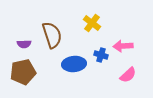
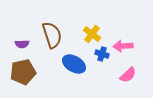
yellow cross: moved 11 px down
purple semicircle: moved 2 px left
blue cross: moved 1 px right, 1 px up
blue ellipse: rotated 35 degrees clockwise
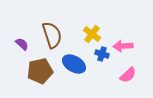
purple semicircle: rotated 136 degrees counterclockwise
brown pentagon: moved 17 px right, 1 px up
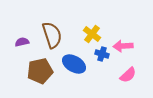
purple semicircle: moved 2 px up; rotated 56 degrees counterclockwise
